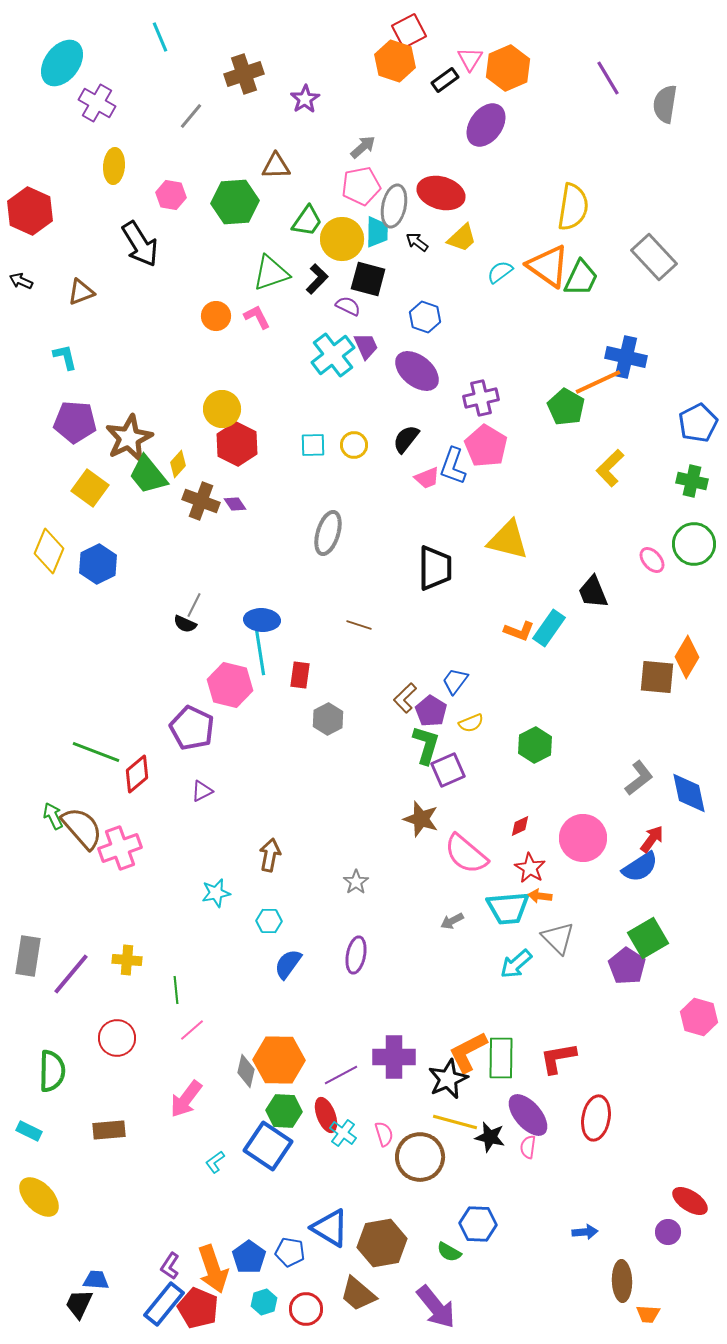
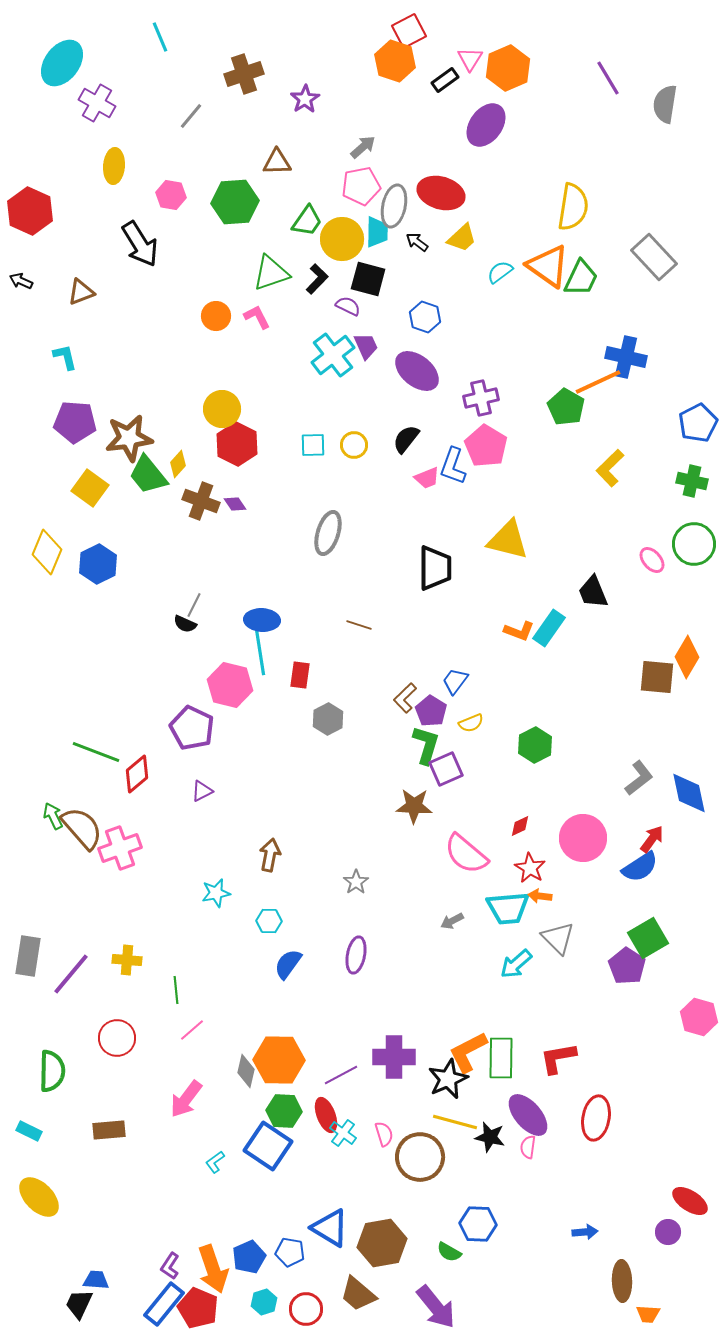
brown triangle at (276, 166): moved 1 px right, 4 px up
brown star at (129, 438): rotated 18 degrees clockwise
yellow diamond at (49, 551): moved 2 px left, 1 px down
purple square at (448, 770): moved 2 px left, 1 px up
brown star at (421, 819): moved 7 px left, 13 px up; rotated 15 degrees counterclockwise
blue pentagon at (249, 1257): rotated 12 degrees clockwise
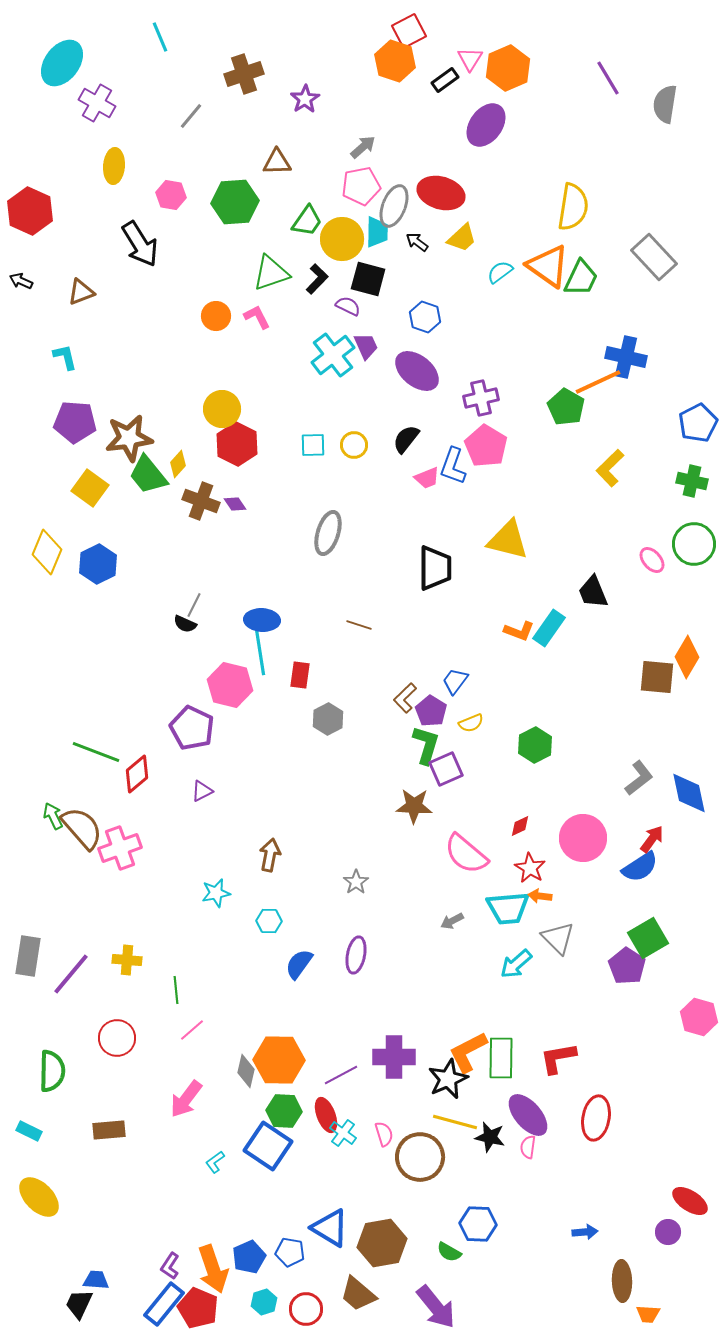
gray ellipse at (394, 206): rotated 9 degrees clockwise
blue semicircle at (288, 964): moved 11 px right
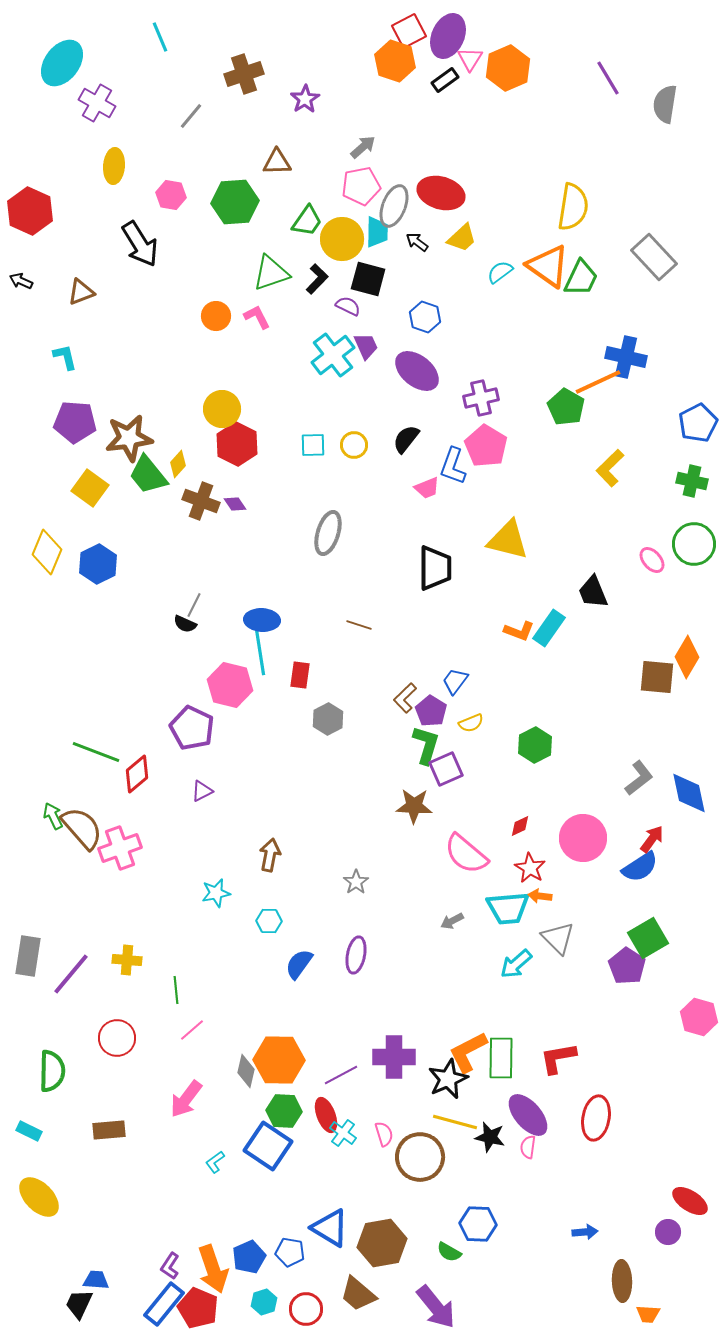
purple ellipse at (486, 125): moved 38 px left, 89 px up; rotated 12 degrees counterclockwise
pink trapezoid at (427, 478): moved 10 px down
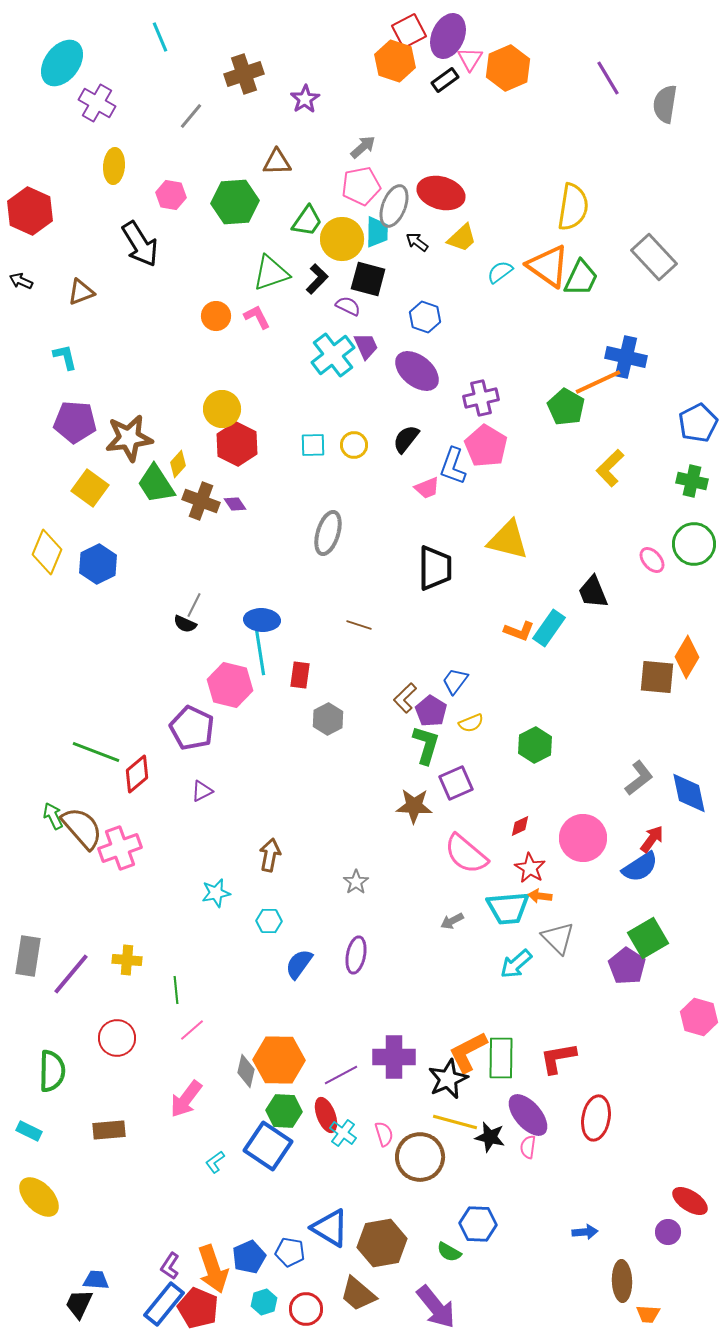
green trapezoid at (148, 475): moved 8 px right, 9 px down; rotated 6 degrees clockwise
purple square at (446, 769): moved 10 px right, 14 px down
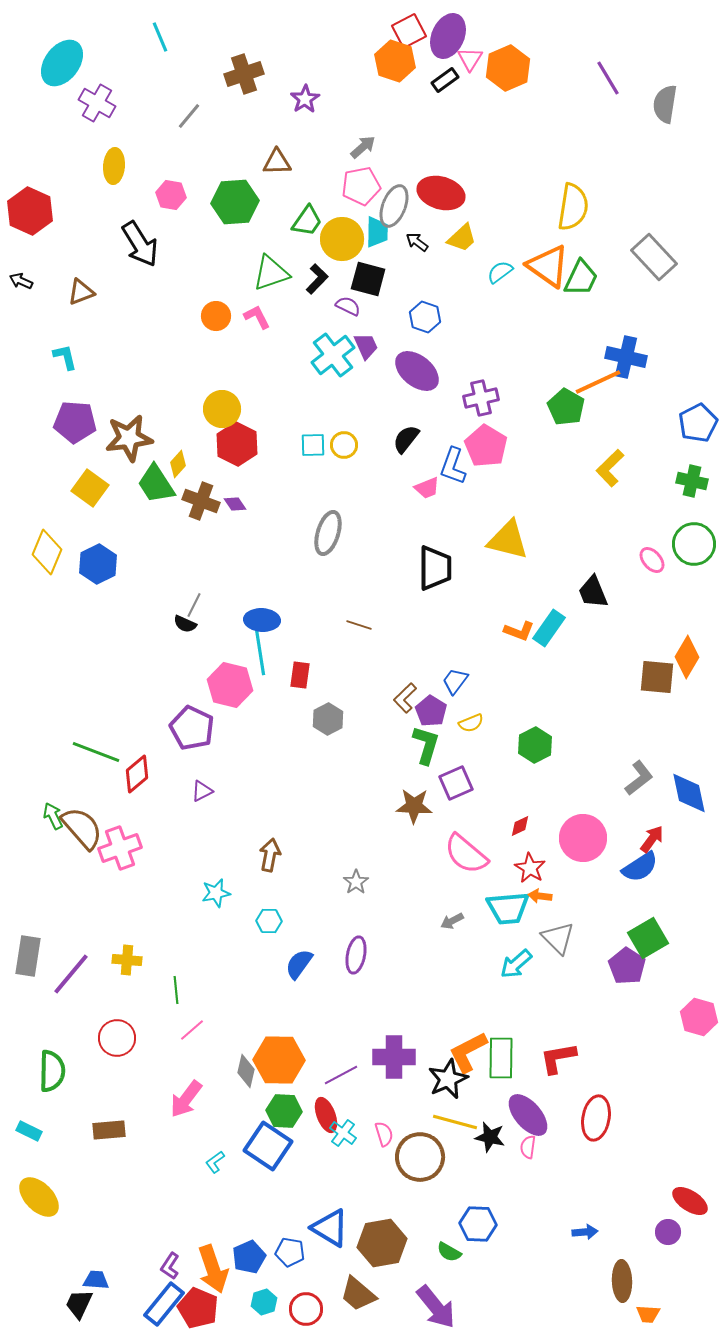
gray line at (191, 116): moved 2 px left
yellow circle at (354, 445): moved 10 px left
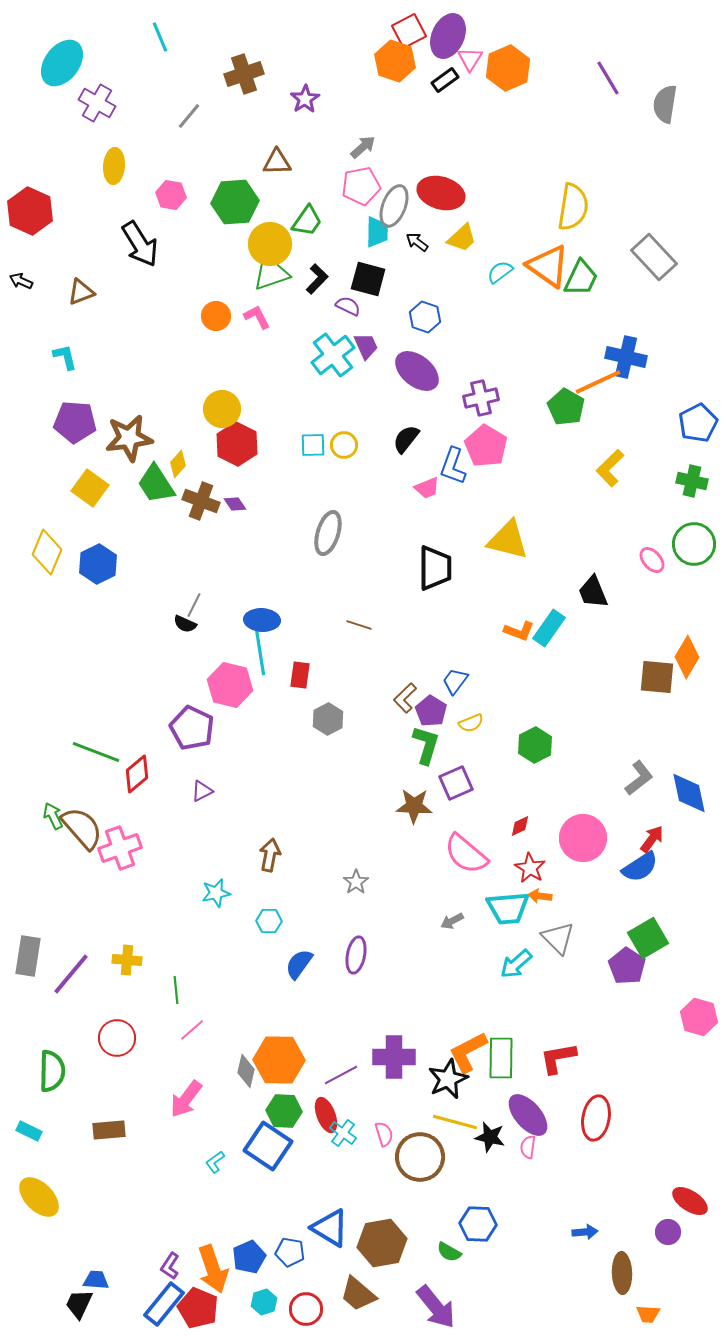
yellow circle at (342, 239): moved 72 px left, 5 px down
brown ellipse at (622, 1281): moved 8 px up
